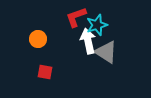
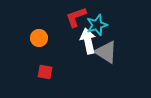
orange circle: moved 1 px right, 1 px up
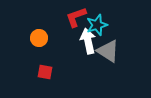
gray triangle: moved 2 px right, 1 px up
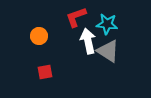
cyan star: moved 10 px right, 1 px up; rotated 25 degrees clockwise
orange circle: moved 2 px up
red square: rotated 21 degrees counterclockwise
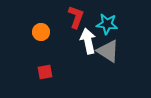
red L-shape: rotated 130 degrees clockwise
orange circle: moved 2 px right, 4 px up
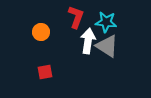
cyan star: moved 1 px left, 2 px up
white arrow: rotated 20 degrees clockwise
gray triangle: moved 1 px left, 5 px up
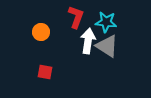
red square: rotated 21 degrees clockwise
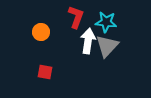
gray triangle: rotated 40 degrees clockwise
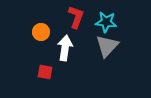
white arrow: moved 23 px left, 7 px down
